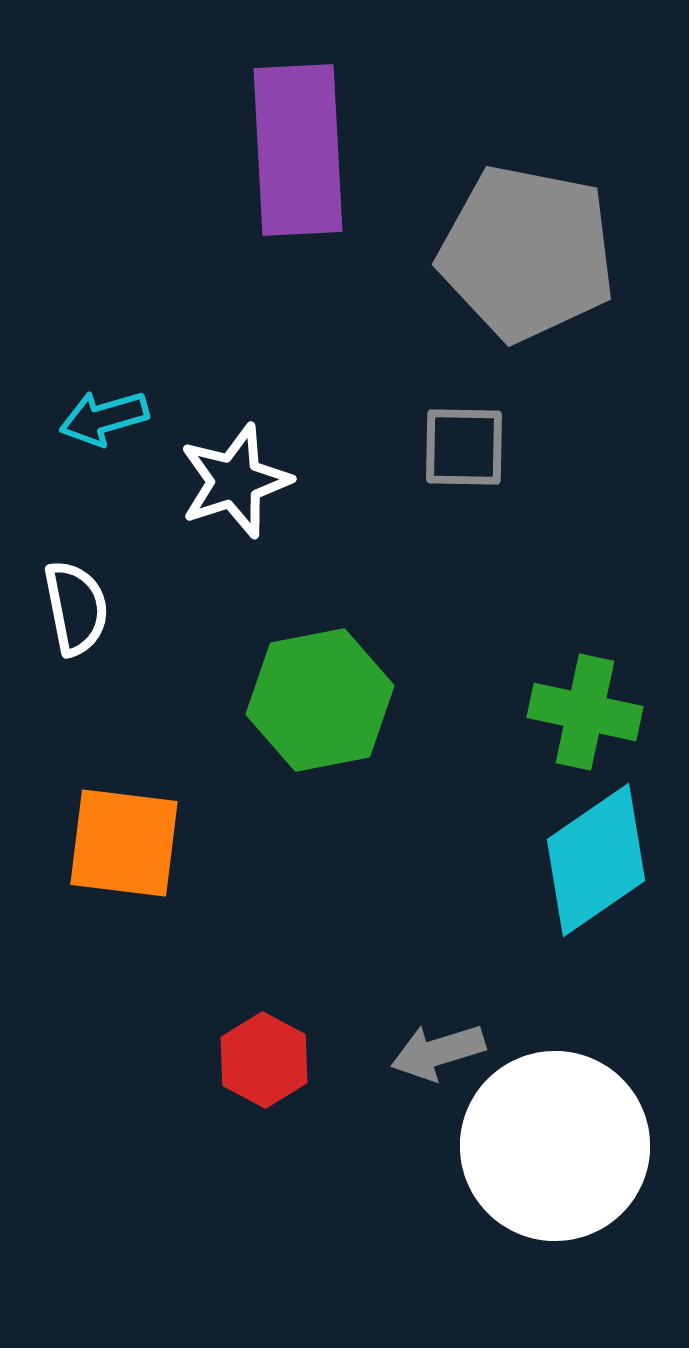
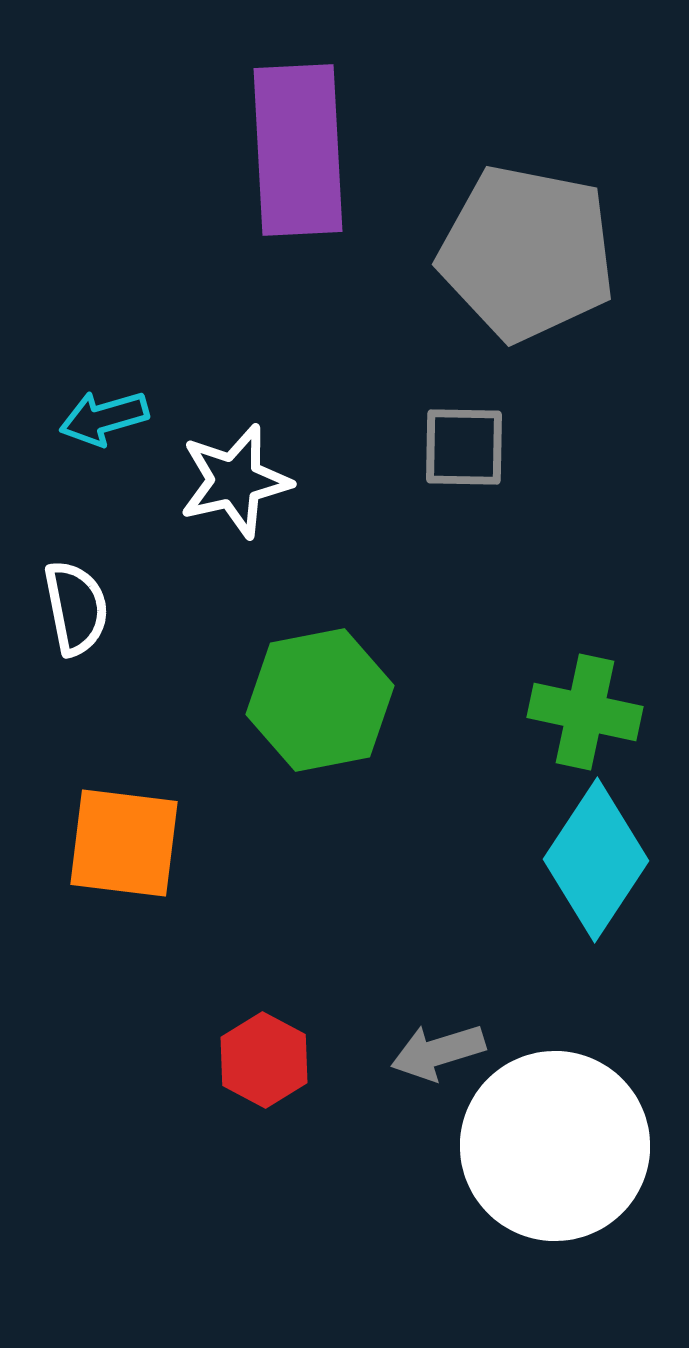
white star: rotated 5 degrees clockwise
cyan diamond: rotated 22 degrees counterclockwise
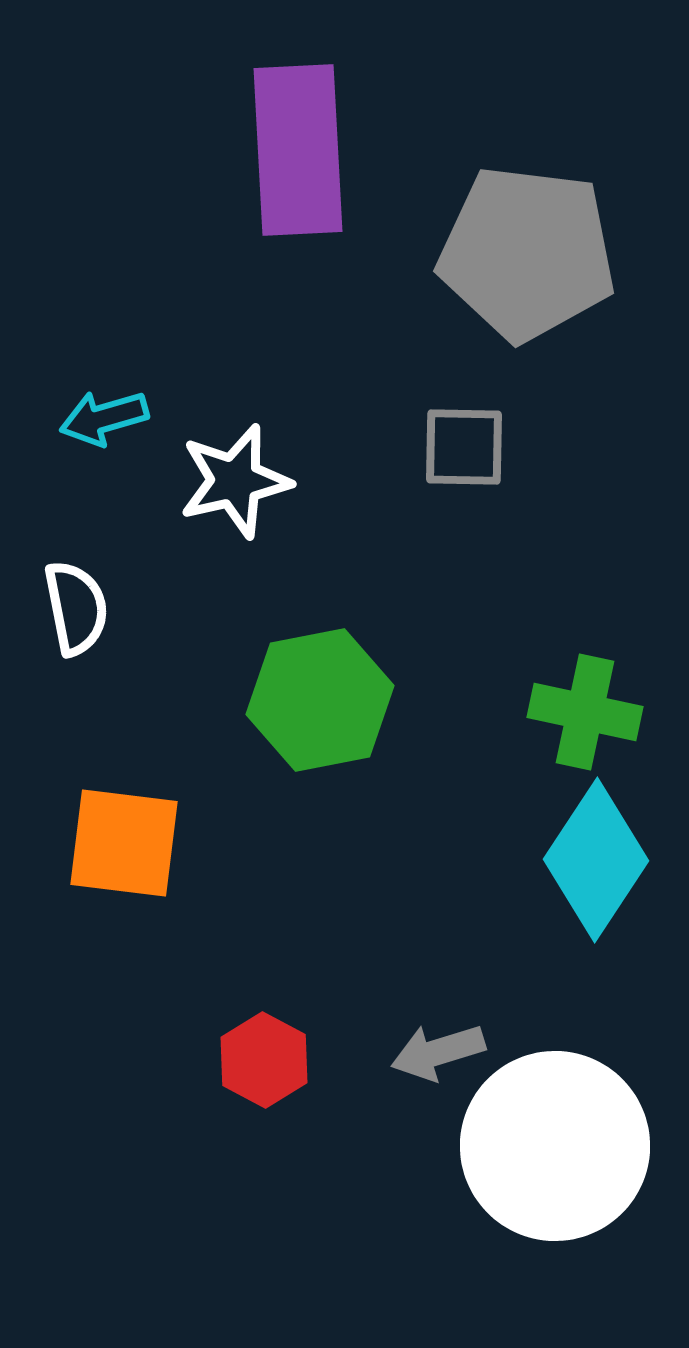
gray pentagon: rotated 4 degrees counterclockwise
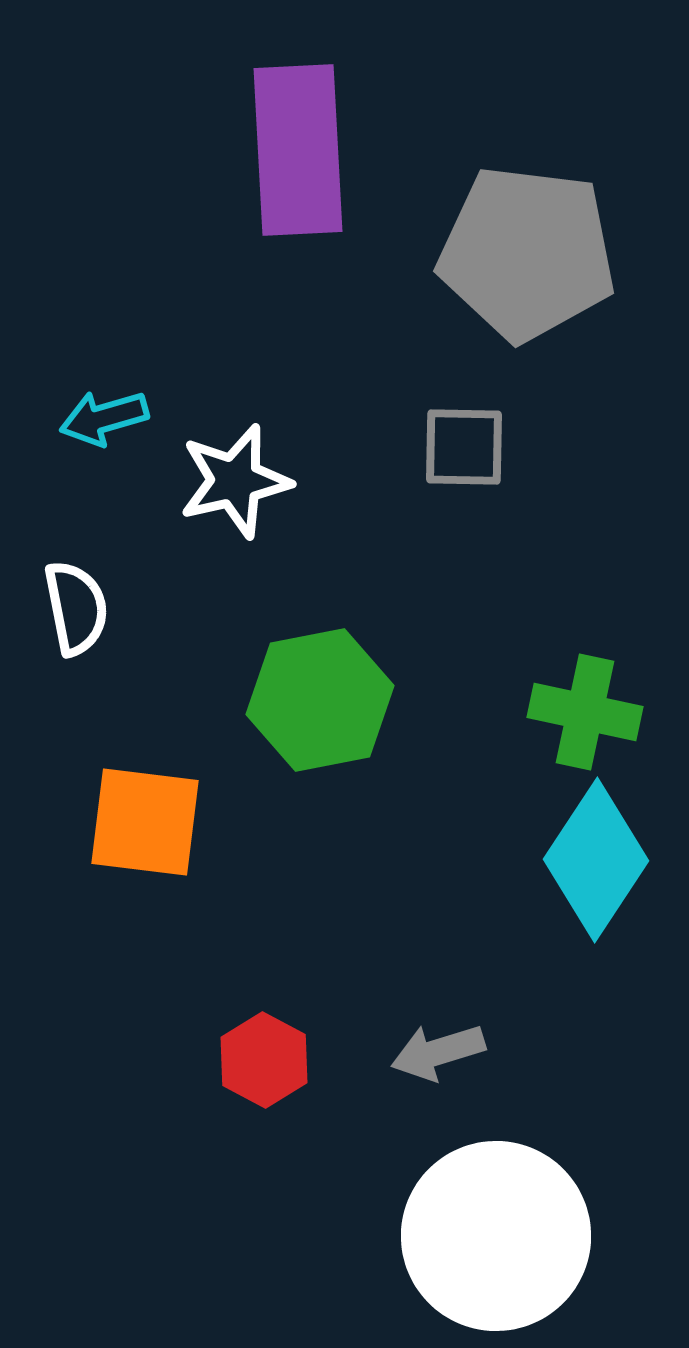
orange square: moved 21 px right, 21 px up
white circle: moved 59 px left, 90 px down
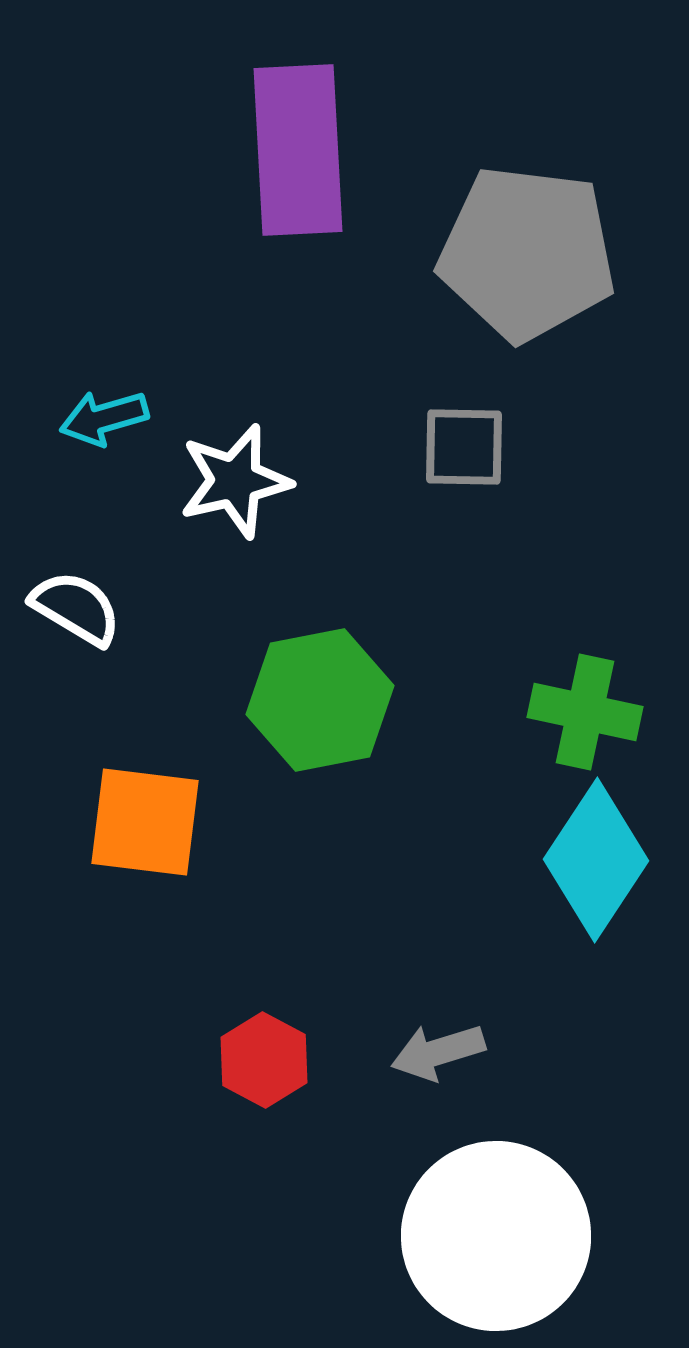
white semicircle: rotated 48 degrees counterclockwise
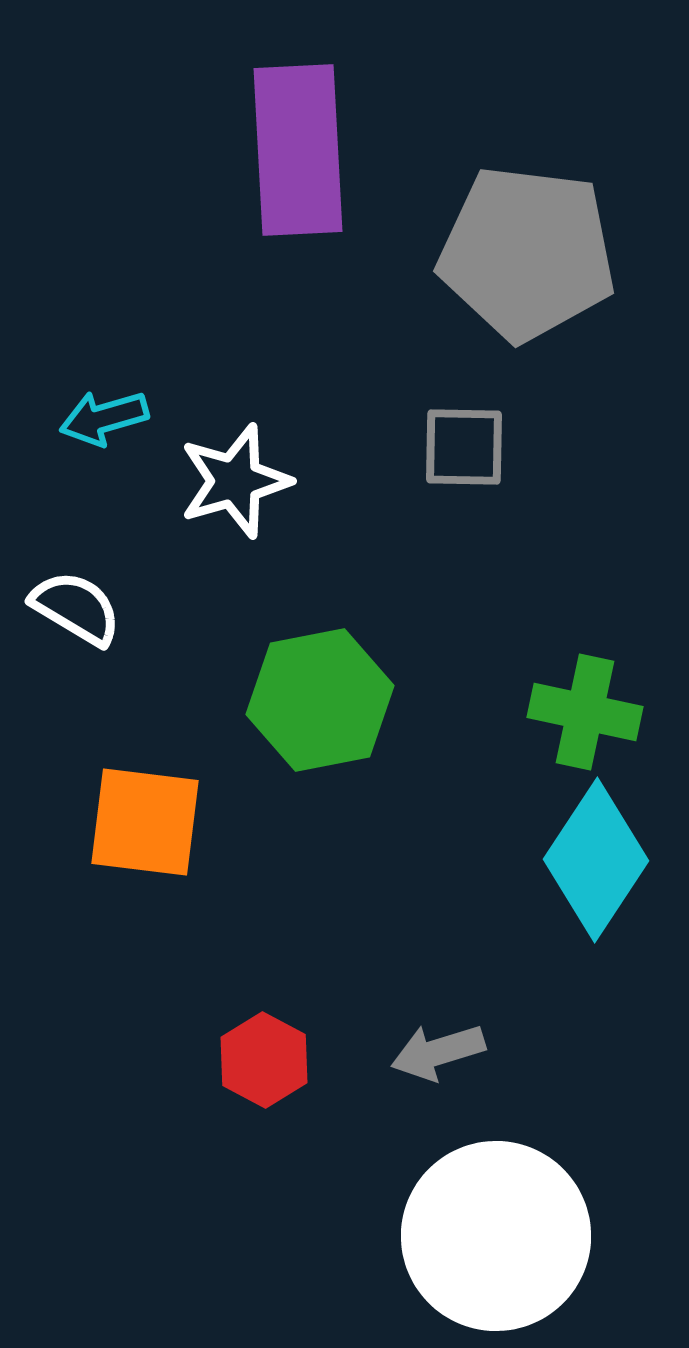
white star: rotated 3 degrees counterclockwise
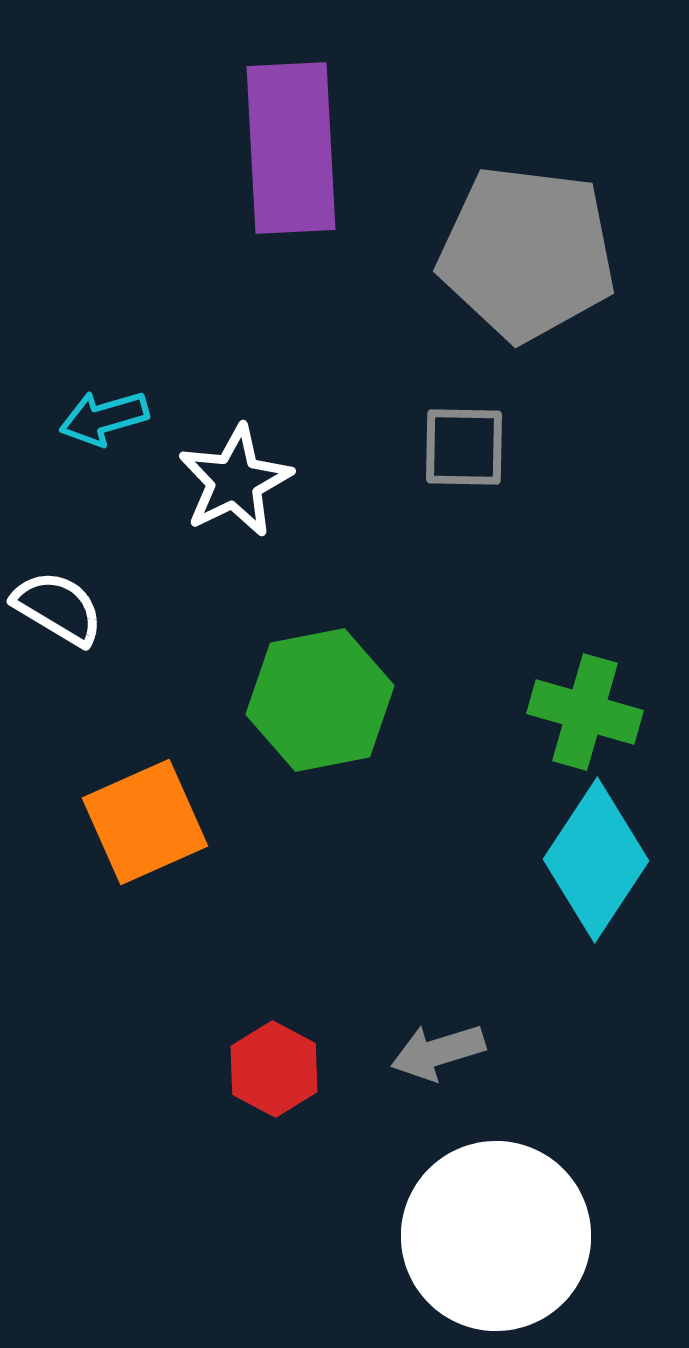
purple rectangle: moved 7 px left, 2 px up
white star: rotated 10 degrees counterclockwise
white semicircle: moved 18 px left
green cross: rotated 4 degrees clockwise
orange square: rotated 31 degrees counterclockwise
red hexagon: moved 10 px right, 9 px down
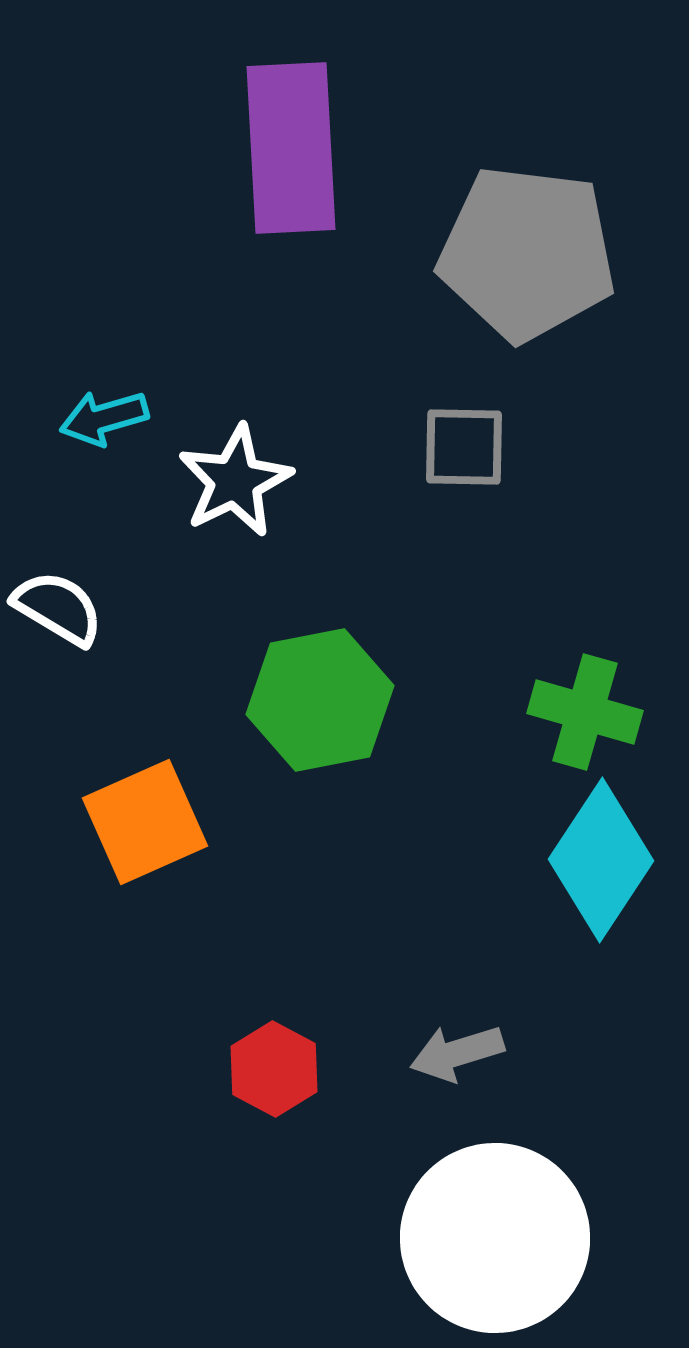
cyan diamond: moved 5 px right
gray arrow: moved 19 px right, 1 px down
white circle: moved 1 px left, 2 px down
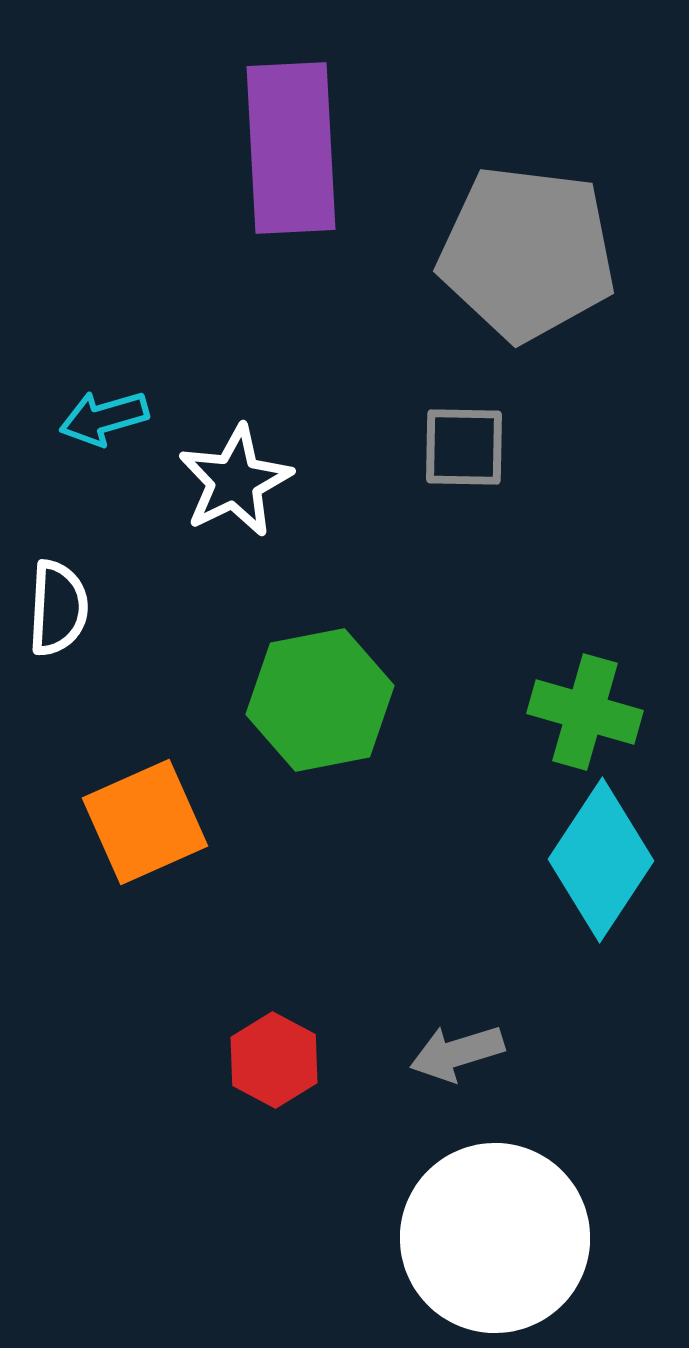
white semicircle: rotated 62 degrees clockwise
red hexagon: moved 9 px up
